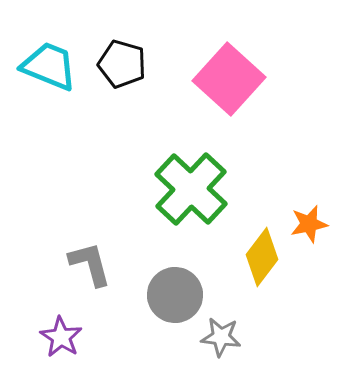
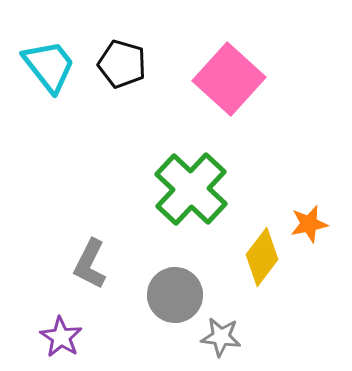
cyan trapezoid: rotated 30 degrees clockwise
gray L-shape: rotated 138 degrees counterclockwise
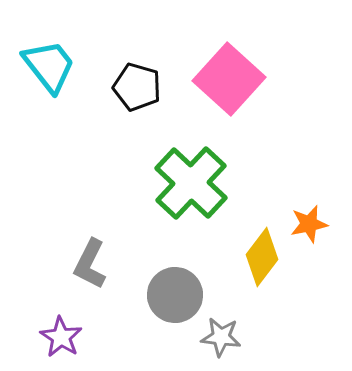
black pentagon: moved 15 px right, 23 px down
green cross: moved 6 px up
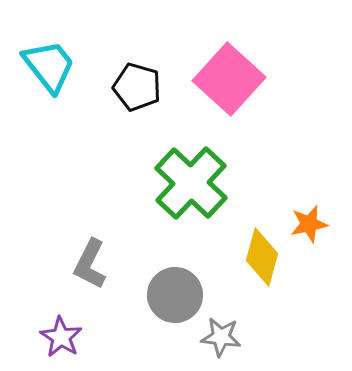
yellow diamond: rotated 22 degrees counterclockwise
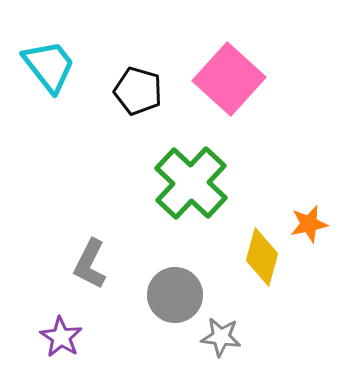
black pentagon: moved 1 px right, 4 px down
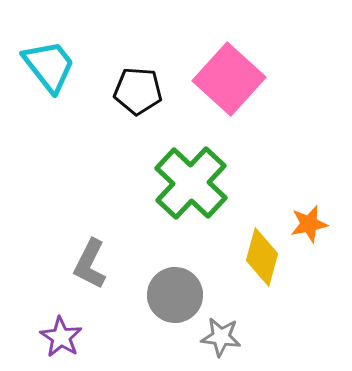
black pentagon: rotated 12 degrees counterclockwise
